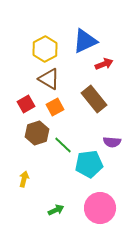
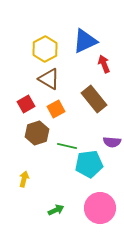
red arrow: rotated 90 degrees counterclockwise
orange square: moved 1 px right, 2 px down
green line: moved 4 px right, 1 px down; rotated 30 degrees counterclockwise
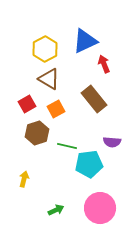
red square: moved 1 px right
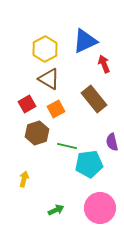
purple semicircle: rotated 72 degrees clockwise
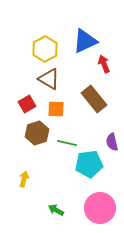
orange square: rotated 30 degrees clockwise
green line: moved 3 px up
green arrow: rotated 126 degrees counterclockwise
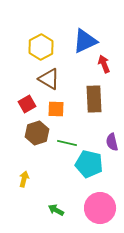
yellow hexagon: moved 4 px left, 2 px up
brown rectangle: rotated 36 degrees clockwise
cyan pentagon: rotated 20 degrees clockwise
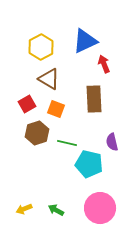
orange square: rotated 18 degrees clockwise
yellow arrow: moved 30 px down; rotated 126 degrees counterclockwise
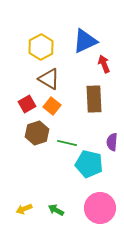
orange square: moved 4 px left, 3 px up; rotated 18 degrees clockwise
purple semicircle: rotated 18 degrees clockwise
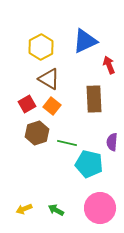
red arrow: moved 5 px right, 1 px down
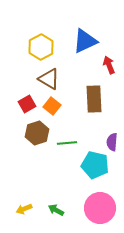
green line: rotated 18 degrees counterclockwise
cyan pentagon: moved 6 px right, 1 px down
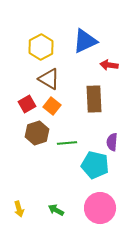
red arrow: rotated 60 degrees counterclockwise
yellow arrow: moved 5 px left; rotated 84 degrees counterclockwise
